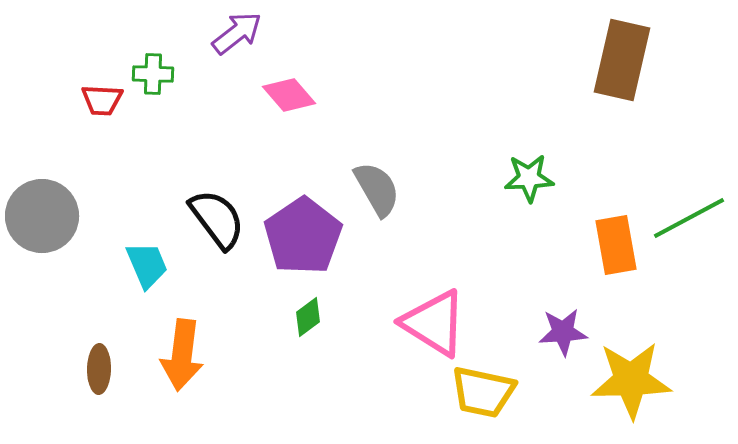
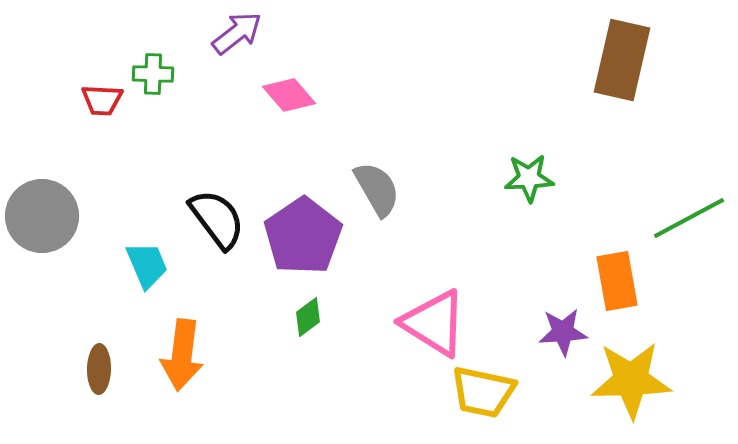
orange rectangle: moved 1 px right, 36 px down
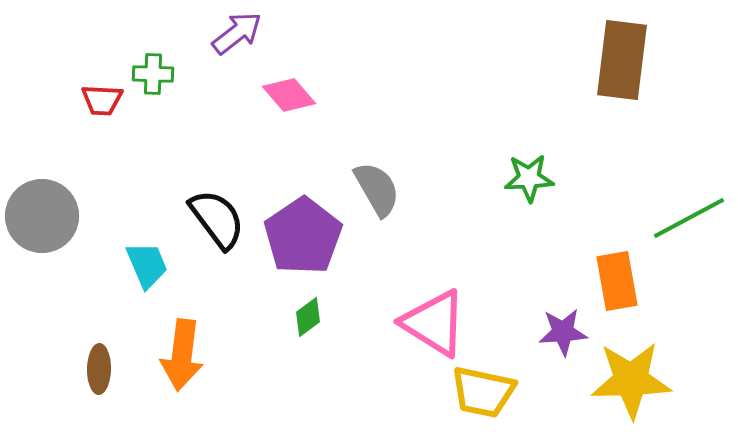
brown rectangle: rotated 6 degrees counterclockwise
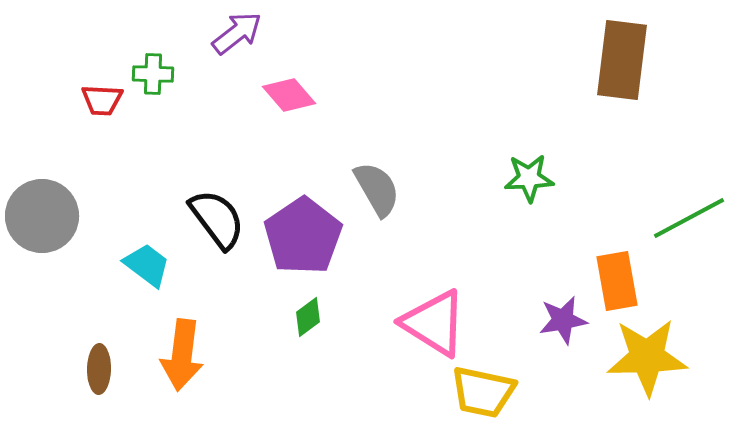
cyan trapezoid: rotated 30 degrees counterclockwise
purple star: moved 12 px up; rotated 6 degrees counterclockwise
yellow star: moved 16 px right, 23 px up
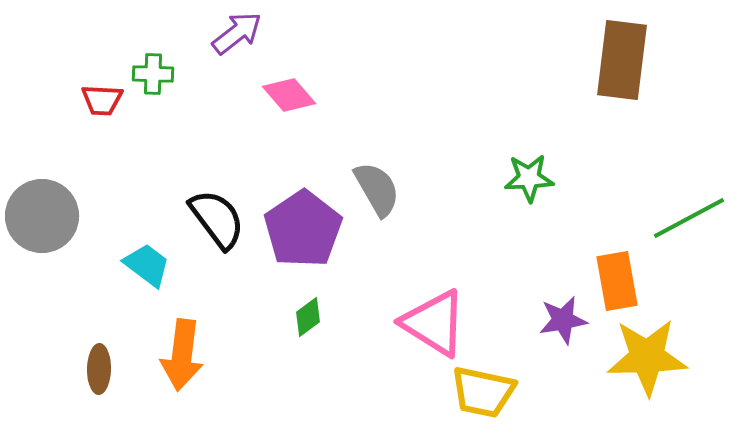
purple pentagon: moved 7 px up
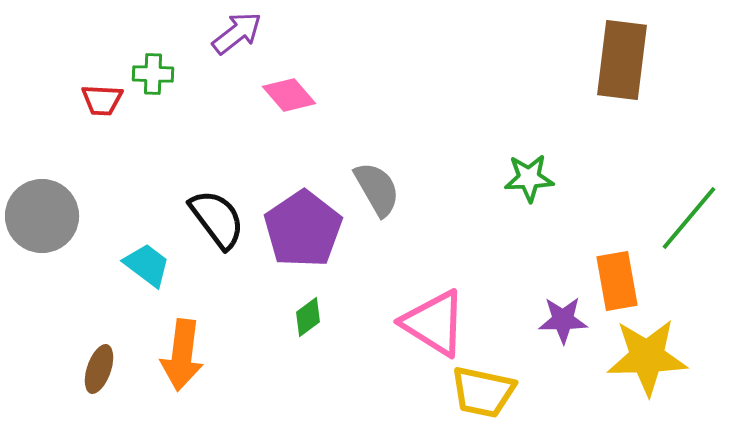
green line: rotated 22 degrees counterclockwise
purple star: rotated 9 degrees clockwise
brown ellipse: rotated 18 degrees clockwise
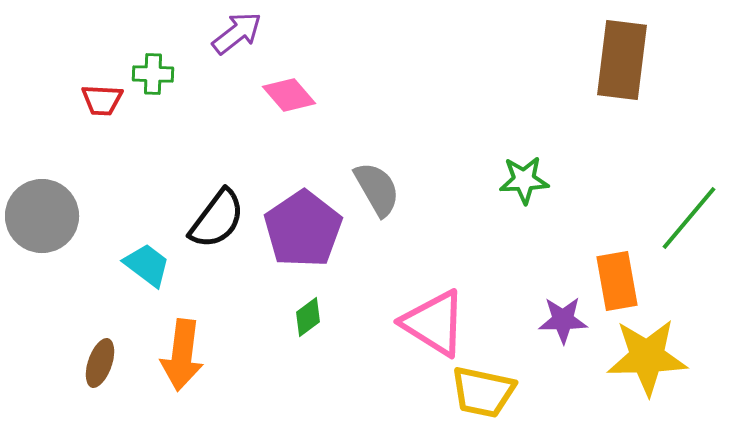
green star: moved 5 px left, 2 px down
black semicircle: rotated 74 degrees clockwise
brown ellipse: moved 1 px right, 6 px up
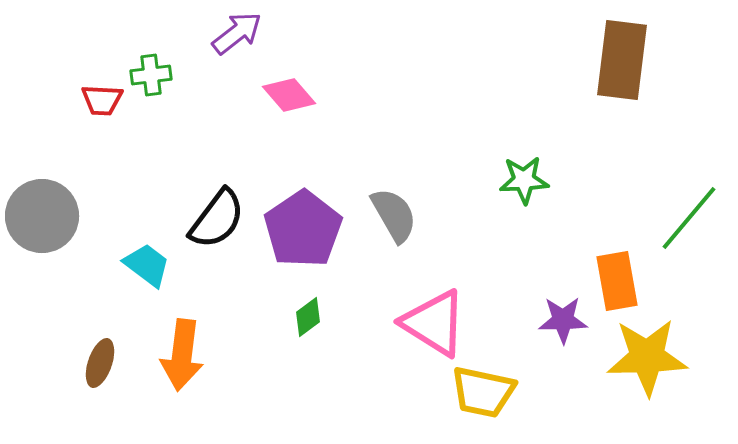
green cross: moved 2 px left, 1 px down; rotated 9 degrees counterclockwise
gray semicircle: moved 17 px right, 26 px down
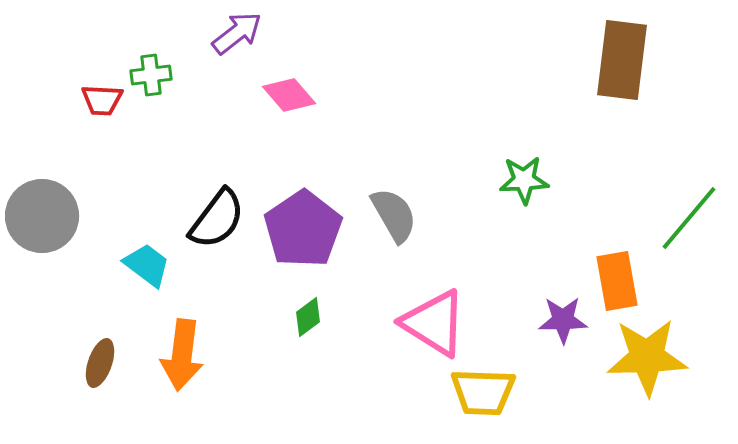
yellow trapezoid: rotated 10 degrees counterclockwise
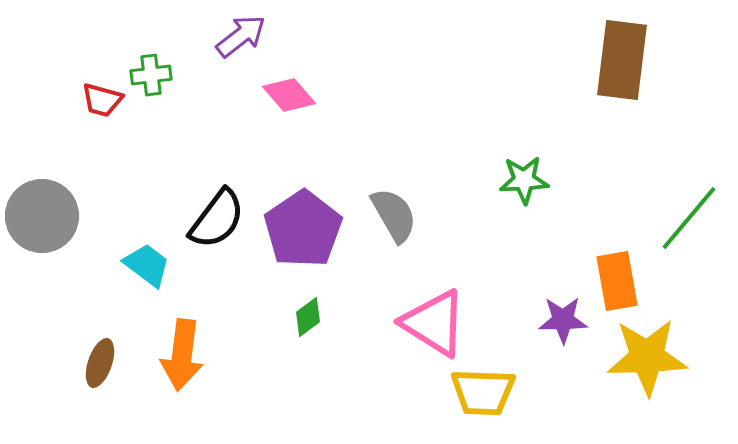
purple arrow: moved 4 px right, 3 px down
red trapezoid: rotated 12 degrees clockwise
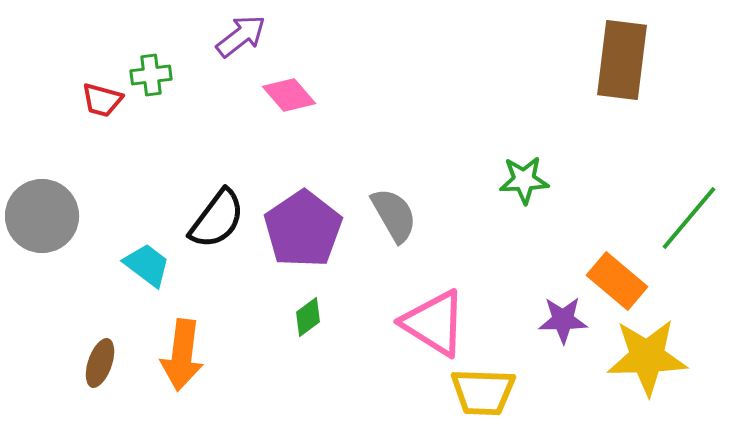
orange rectangle: rotated 40 degrees counterclockwise
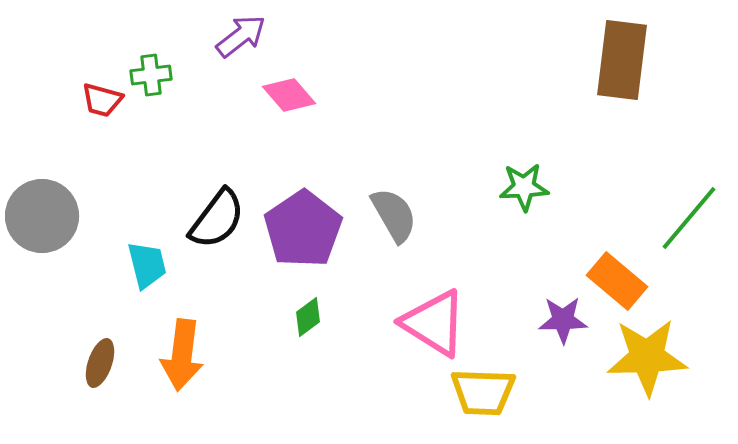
green star: moved 7 px down
cyan trapezoid: rotated 39 degrees clockwise
